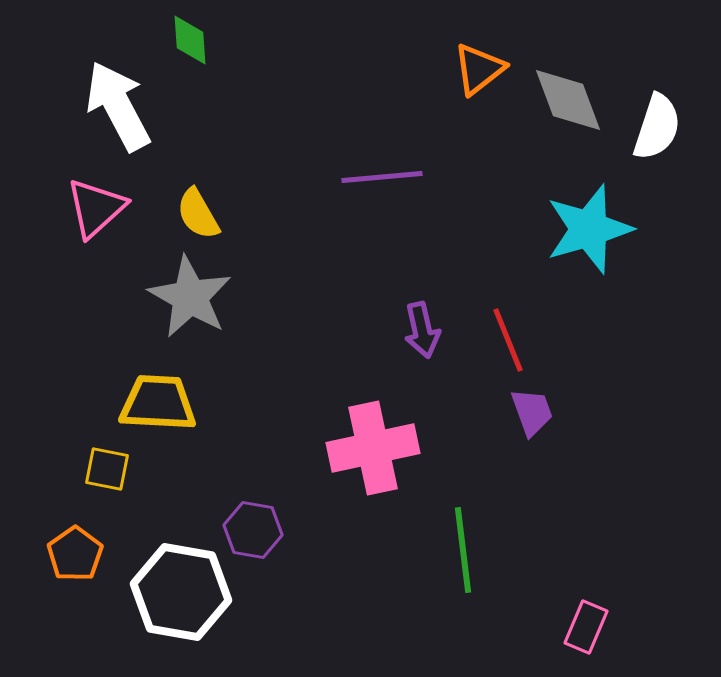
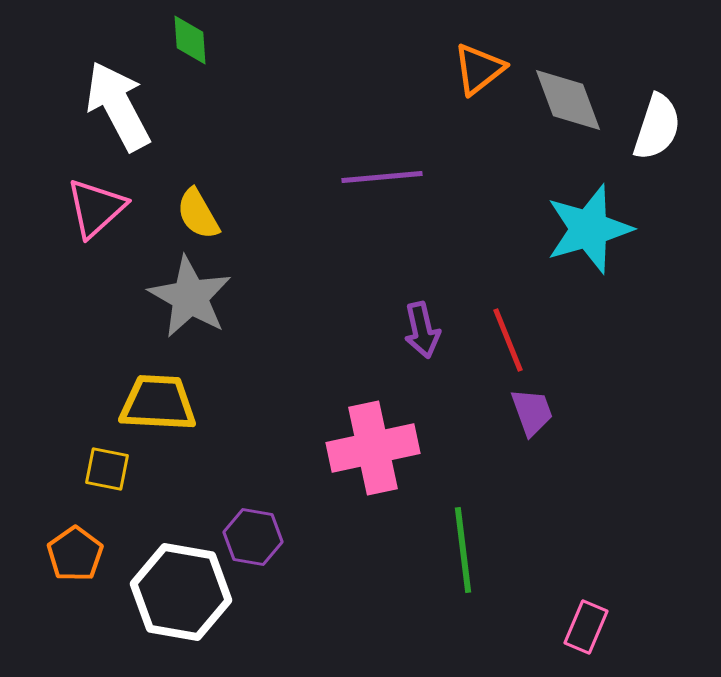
purple hexagon: moved 7 px down
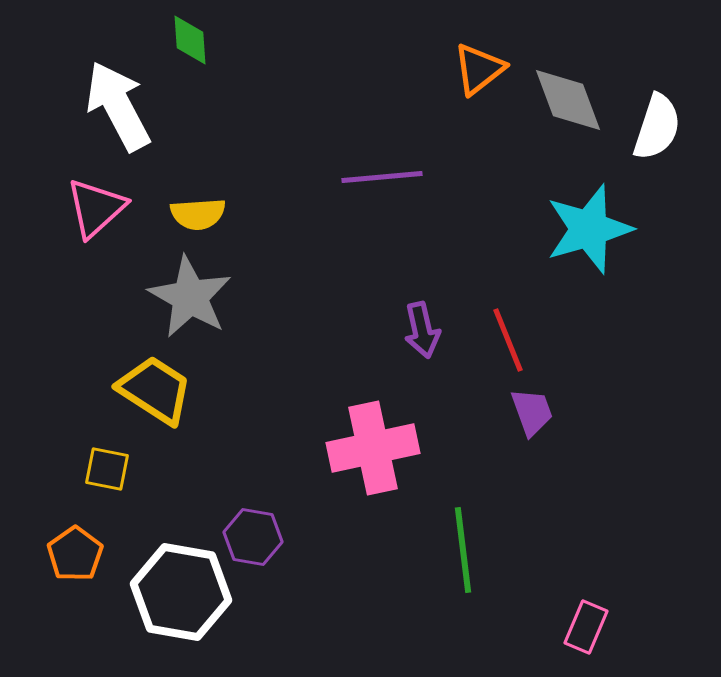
yellow semicircle: rotated 64 degrees counterclockwise
yellow trapezoid: moved 3 px left, 13 px up; rotated 30 degrees clockwise
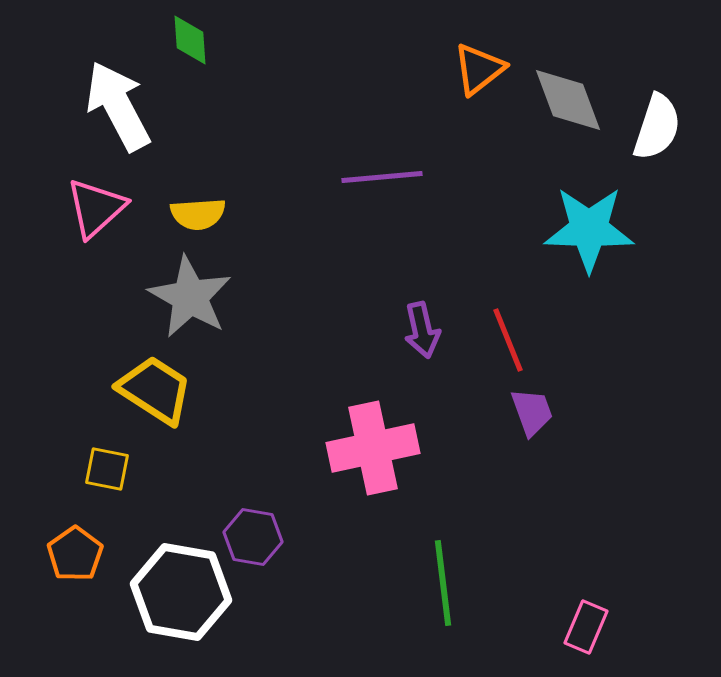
cyan star: rotated 18 degrees clockwise
green line: moved 20 px left, 33 px down
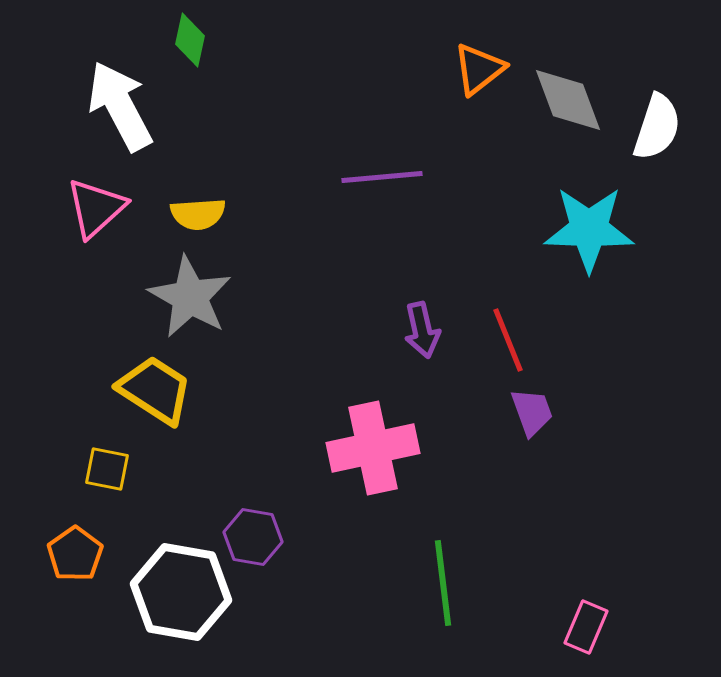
green diamond: rotated 16 degrees clockwise
white arrow: moved 2 px right
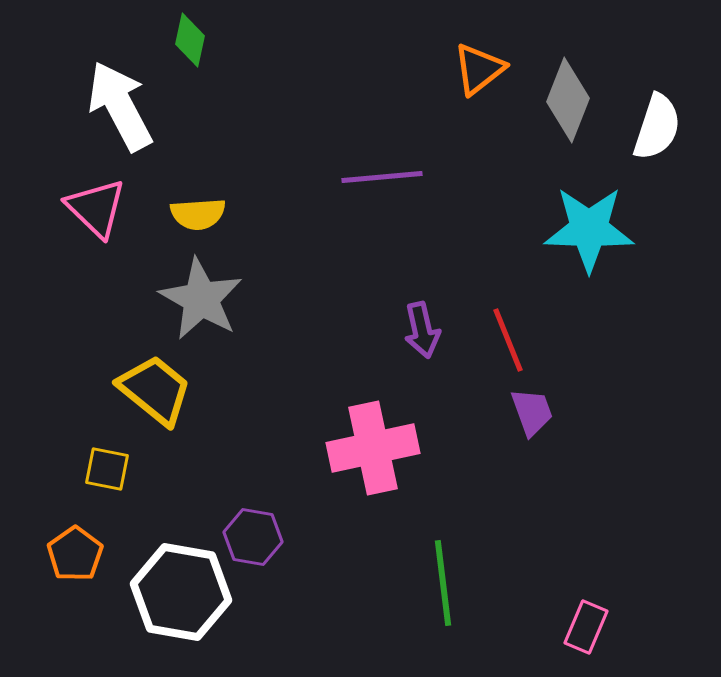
gray diamond: rotated 42 degrees clockwise
pink triangle: rotated 34 degrees counterclockwise
gray star: moved 11 px right, 2 px down
yellow trapezoid: rotated 6 degrees clockwise
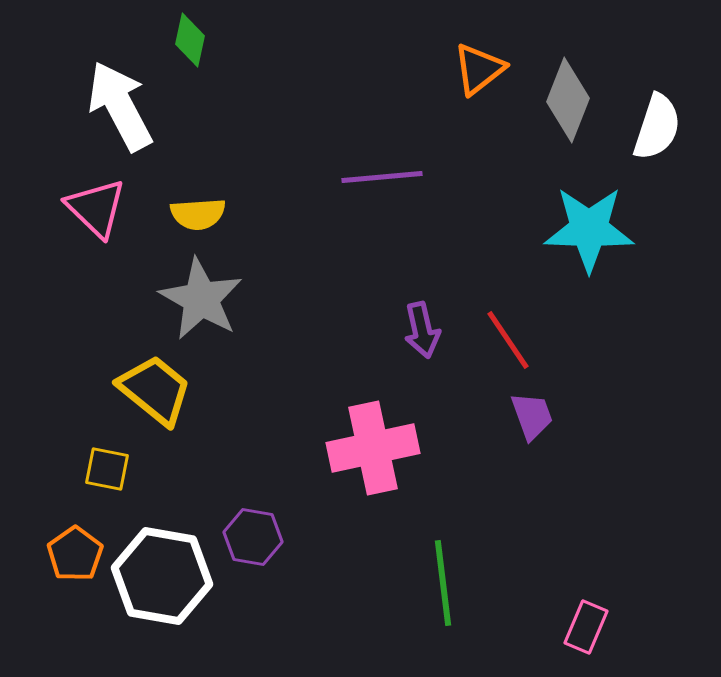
red line: rotated 12 degrees counterclockwise
purple trapezoid: moved 4 px down
white hexagon: moved 19 px left, 16 px up
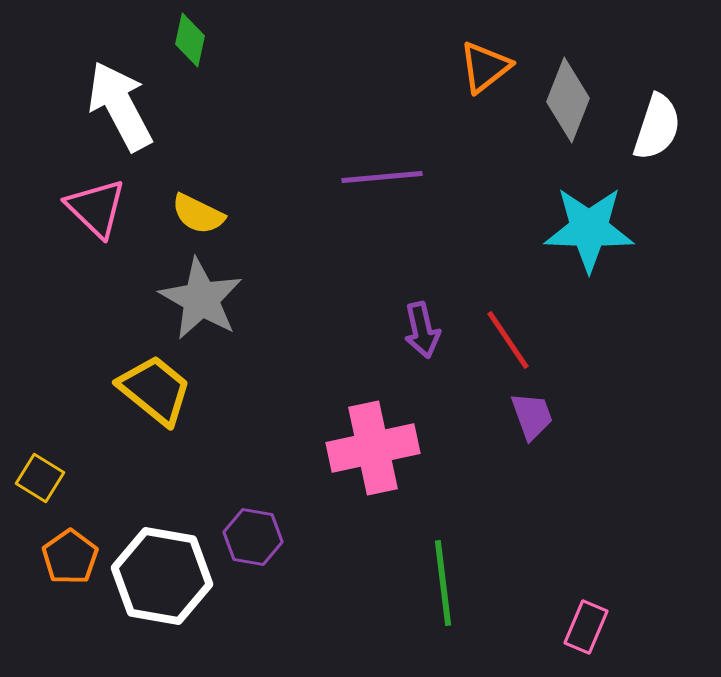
orange triangle: moved 6 px right, 2 px up
yellow semicircle: rotated 30 degrees clockwise
yellow square: moved 67 px left, 9 px down; rotated 21 degrees clockwise
orange pentagon: moved 5 px left, 3 px down
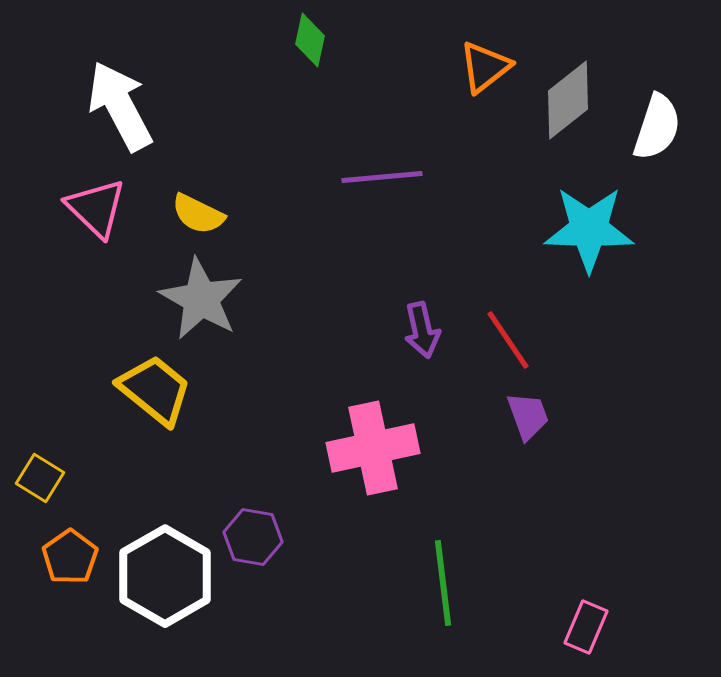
green diamond: moved 120 px right
gray diamond: rotated 30 degrees clockwise
purple trapezoid: moved 4 px left
white hexagon: moved 3 px right; rotated 20 degrees clockwise
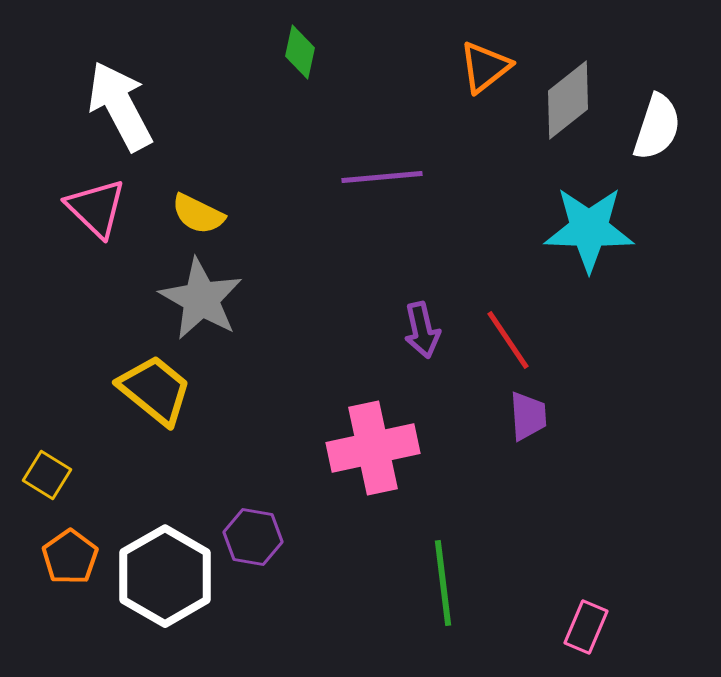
green diamond: moved 10 px left, 12 px down
purple trapezoid: rotated 16 degrees clockwise
yellow square: moved 7 px right, 3 px up
